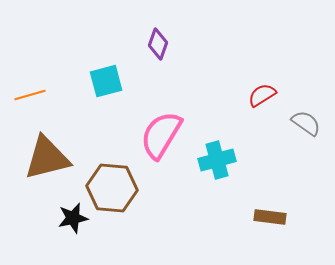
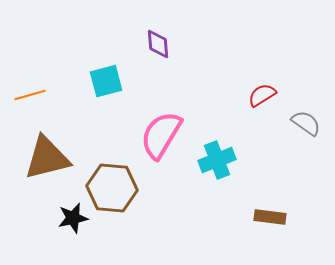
purple diamond: rotated 24 degrees counterclockwise
cyan cross: rotated 6 degrees counterclockwise
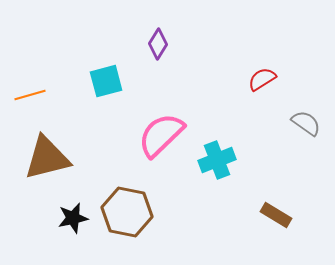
purple diamond: rotated 36 degrees clockwise
red semicircle: moved 16 px up
pink semicircle: rotated 15 degrees clockwise
brown hexagon: moved 15 px right, 24 px down; rotated 6 degrees clockwise
brown rectangle: moved 6 px right, 2 px up; rotated 24 degrees clockwise
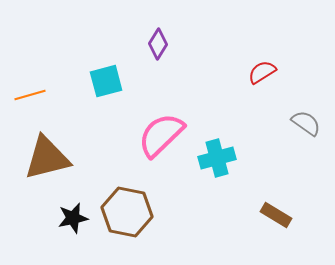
red semicircle: moved 7 px up
cyan cross: moved 2 px up; rotated 6 degrees clockwise
